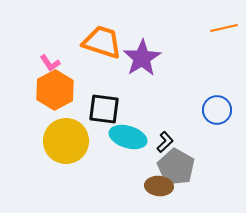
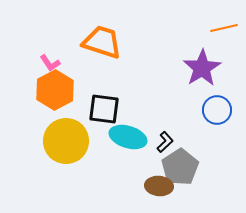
purple star: moved 60 px right, 10 px down
gray pentagon: moved 4 px right; rotated 9 degrees clockwise
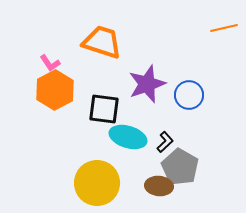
purple star: moved 55 px left, 16 px down; rotated 12 degrees clockwise
blue circle: moved 28 px left, 15 px up
yellow circle: moved 31 px right, 42 px down
gray pentagon: rotated 9 degrees counterclockwise
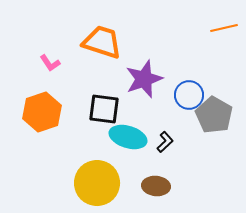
purple star: moved 3 px left, 5 px up
orange hexagon: moved 13 px left, 22 px down; rotated 9 degrees clockwise
gray pentagon: moved 34 px right, 52 px up
brown ellipse: moved 3 px left
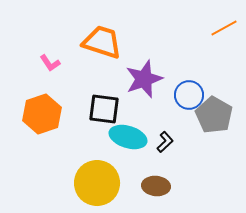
orange line: rotated 16 degrees counterclockwise
orange hexagon: moved 2 px down
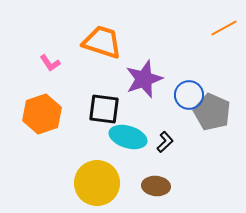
gray pentagon: moved 2 px left, 3 px up; rotated 6 degrees counterclockwise
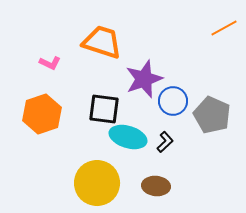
pink L-shape: rotated 30 degrees counterclockwise
blue circle: moved 16 px left, 6 px down
gray pentagon: moved 3 px down
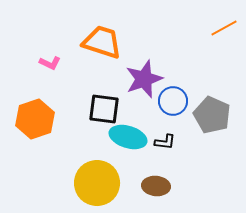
orange hexagon: moved 7 px left, 5 px down
black L-shape: rotated 50 degrees clockwise
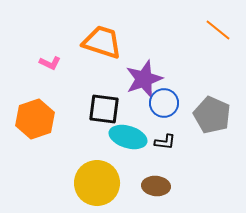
orange line: moved 6 px left, 2 px down; rotated 68 degrees clockwise
blue circle: moved 9 px left, 2 px down
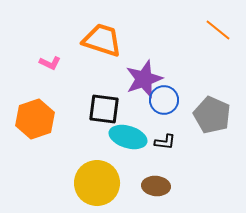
orange trapezoid: moved 2 px up
blue circle: moved 3 px up
